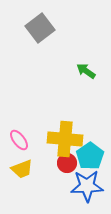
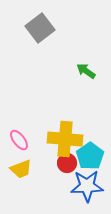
yellow trapezoid: moved 1 px left
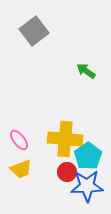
gray square: moved 6 px left, 3 px down
cyan pentagon: moved 2 px left
red circle: moved 9 px down
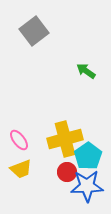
yellow cross: rotated 20 degrees counterclockwise
